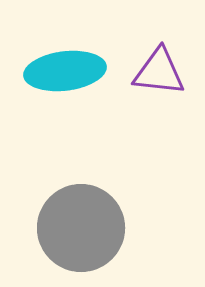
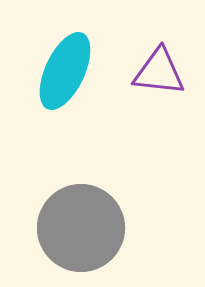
cyan ellipse: rotated 58 degrees counterclockwise
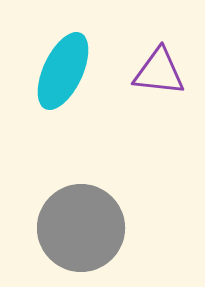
cyan ellipse: moved 2 px left
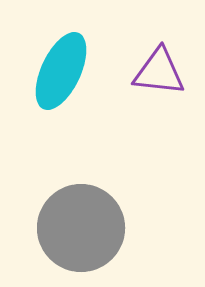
cyan ellipse: moved 2 px left
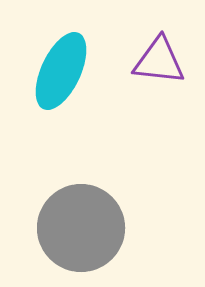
purple triangle: moved 11 px up
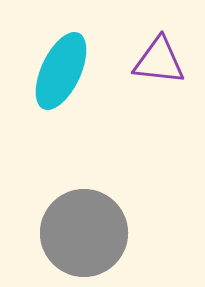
gray circle: moved 3 px right, 5 px down
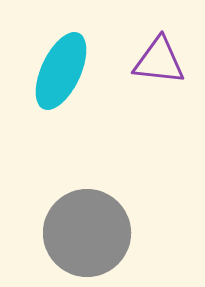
gray circle: moved 3 px right
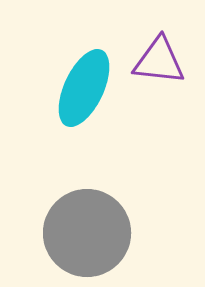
cyan ellipse: moved 23 px right, 17 px down
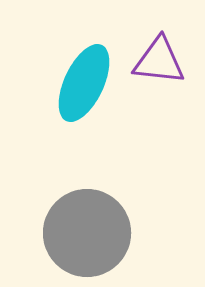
cyan ellipse: moved 5 px up
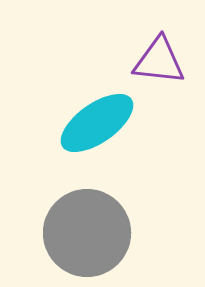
cyan ellipse: moved 13 px right, 40 px down; rotated 30 degrees clockwise
